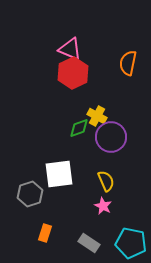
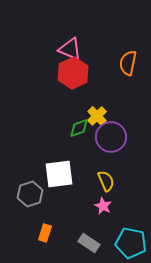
yellow cross: rotated 18 degrees clockwise
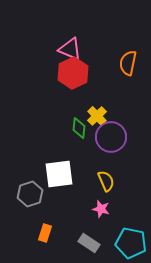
green diamond: rotated 65 degrees counterclockwise
pink star: moved 2 px left, 3 px down; rotated 12 degrees counterclockwise
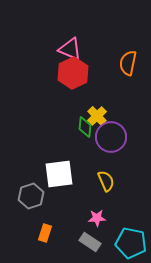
green diamond: moved 6 px right, 1 px up
gray hexagon: moved 1 px right, 2 px down
pink star: moved 4 px left, 9 px down; rotated 18 degrees counterclockwise
gray rectangle: moved 1 px right, 1 px up
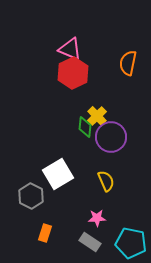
white square: moved 1 px left; rotated 24 degrees counterclockwise
gray hexagon: rotated 15 degrees counterclockwise
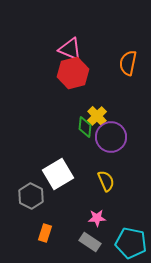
red hexagon: rotated 12 degrees clockwise
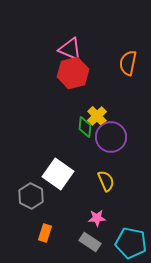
white square: rotated 24 degrees counterclockwise
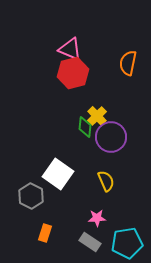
cyan pentagon: moved 4 px left; rotated 20 degrees counterclockwise
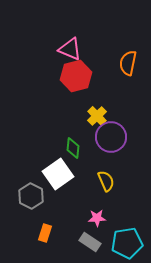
red hexagon: moved 3 px right, 3 px down
green diamond: moved 12 px left, 21 px down
white square: rotated 20 degrees clockwise
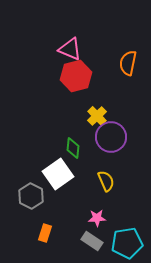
gray rectangle: moved 2 px right, 1 px up
